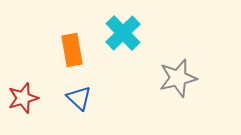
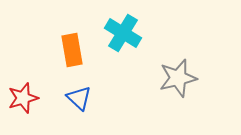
cyan cross: rotated 15 degrees counterclockwise
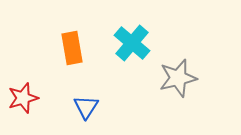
cyan cross: moved 9 px right, 10 px down; rotated 9 degrees clockwise
orange rectangle: moved 2 px up
blue triangle: moved 7 px right, 9 px down; rotated 20 degrees clockwise
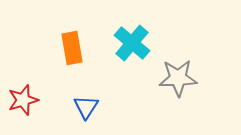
gray star: rotated 12 degrees clockwise
red star: moved 2 px down
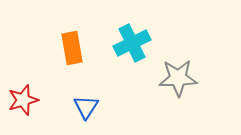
cyan cross: rotated 24 degrees clockwise
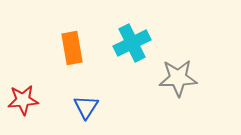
red star: rotated 12 degrees clockwise
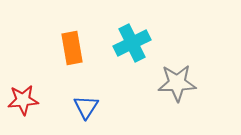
gray star: moved 1 px left, 5 px down
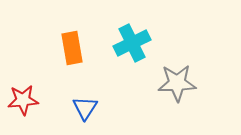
blue triangle: moved 1 px left, 1 px down
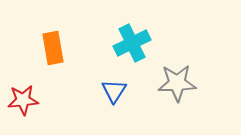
orange rectangle: moved 19 px left
blue triangle: moved 29 px right, 17 px up
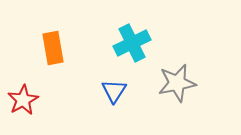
gray star: rotated 9 degrees counterclockwise
red star: rotated 24 degrees counterclockwise
